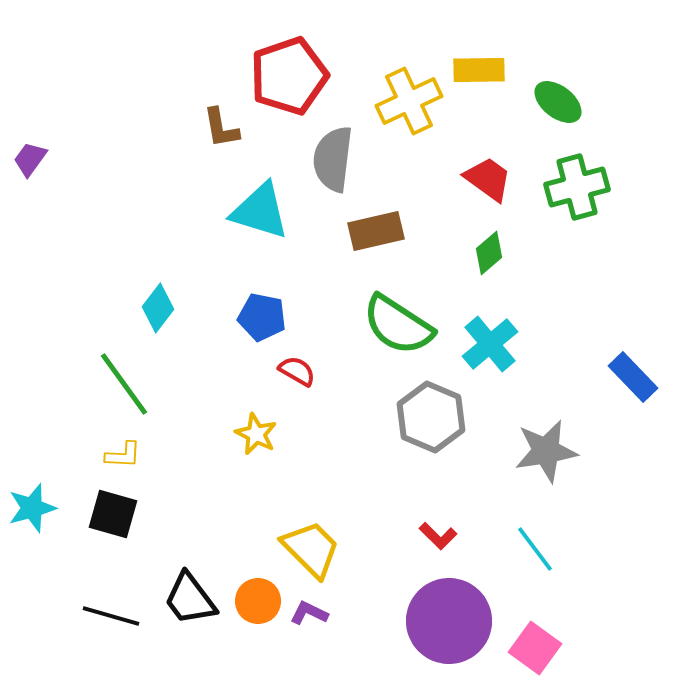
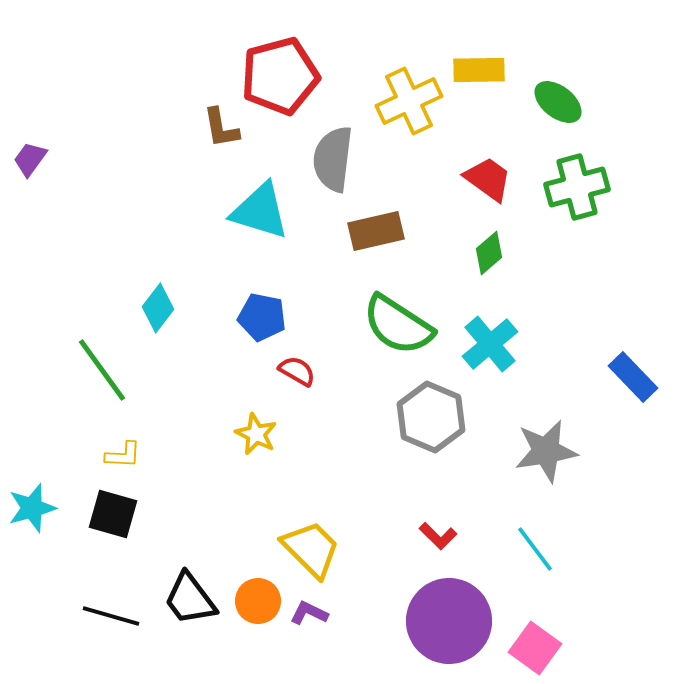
red pentagon: moved 9 px left; rotated 4 degrees clockwise
green line: moved 22 px left, 14 px up
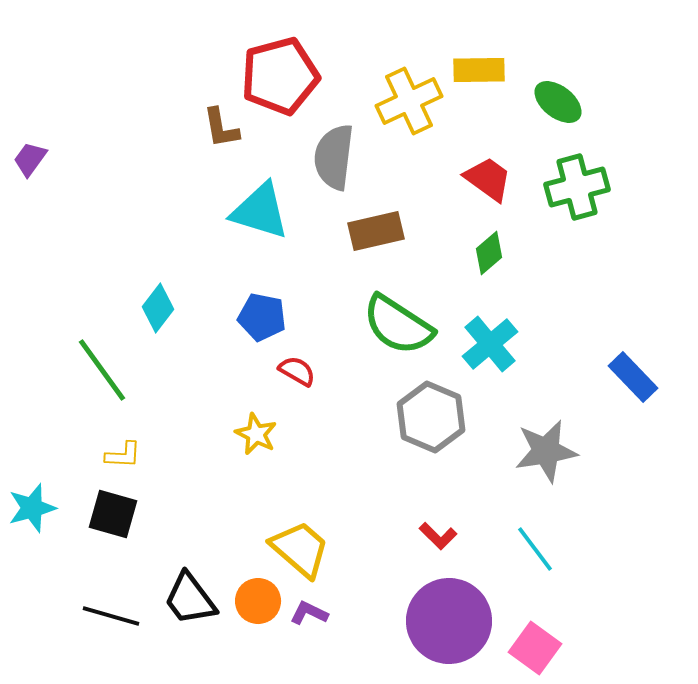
gray semicircle: moved 1 px right, 2 px up
yellow trapezoid: moved 11 px left; rotated 4 degrees counterclockwise
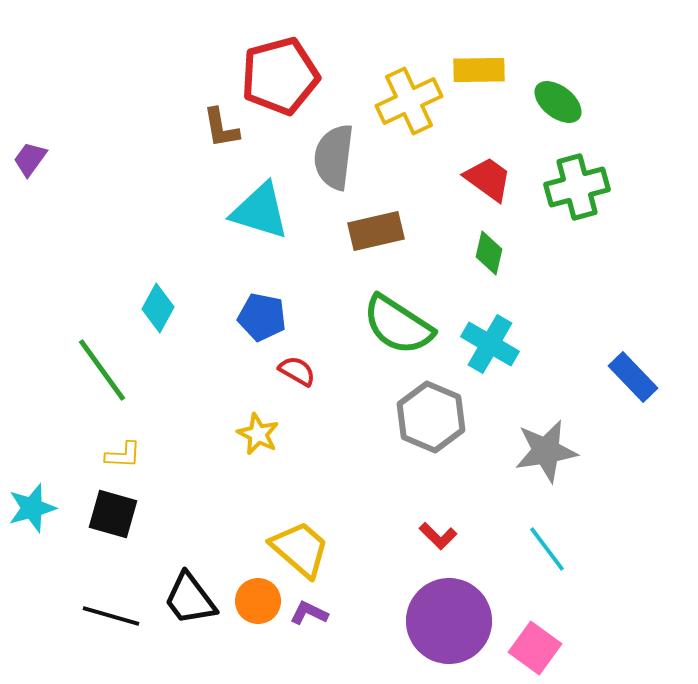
green diamond: rotated 36 degrees counterclockwise
cyan diamond: rotated 9 degrees counterclockwise
cyan cross: rotated 20 degrees counterclockwise
yellow star: moved 2 px right
cyan line: moved 12 px right
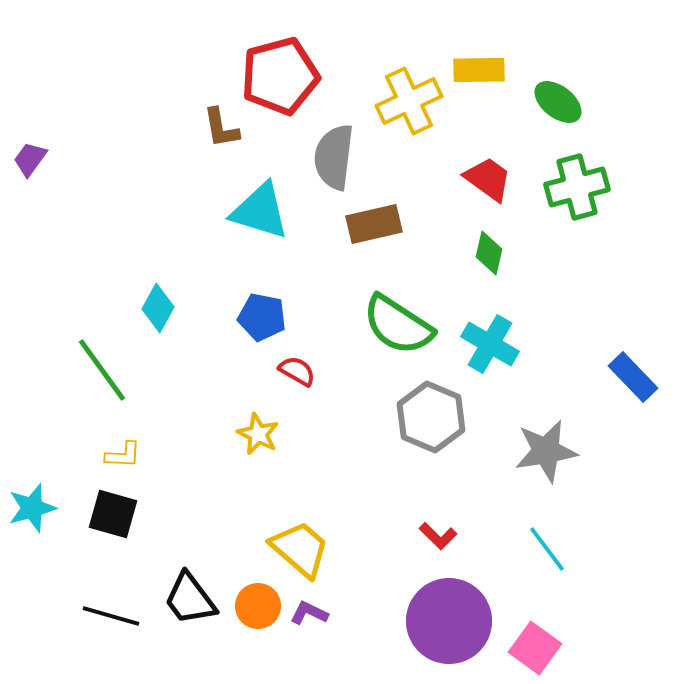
brown rectangle: moved 2 px left, 7 px up
orange circle: moved 5 px down
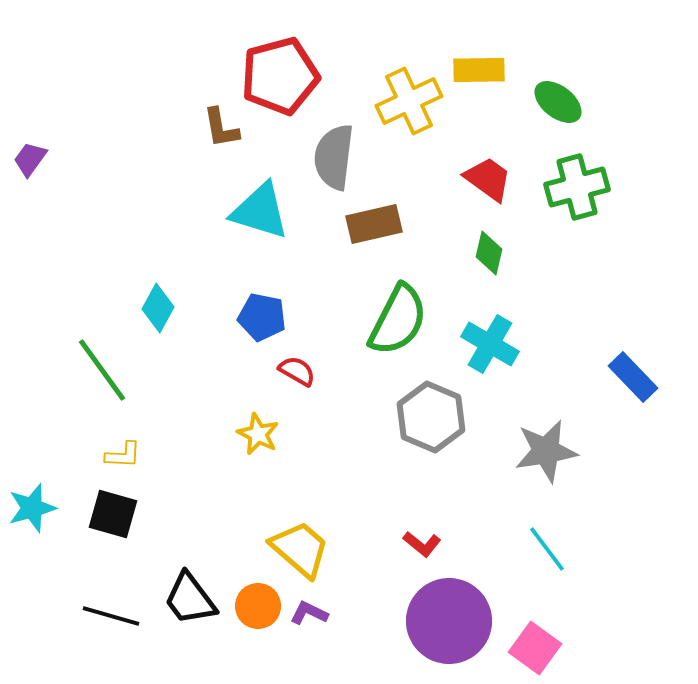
green semicircle: moved 5 px up; rotated 96 degrees counterclockwise
red L-shape: moved 16 px left, 8 px down; rotated 6 degrees counterclockwise
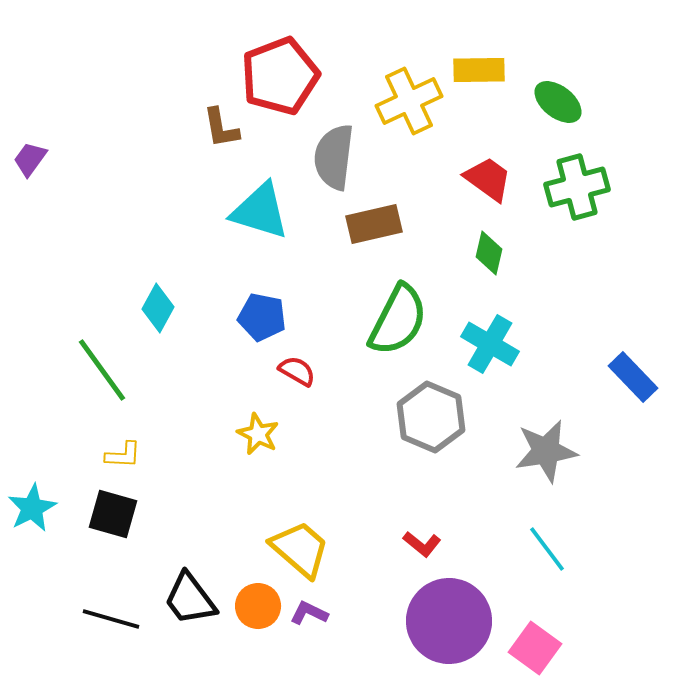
red pentagon: rotated 6 degrees counterclockwise
cyan star: rotated 12 degrees counterclockwise
black line: moved 3 px down
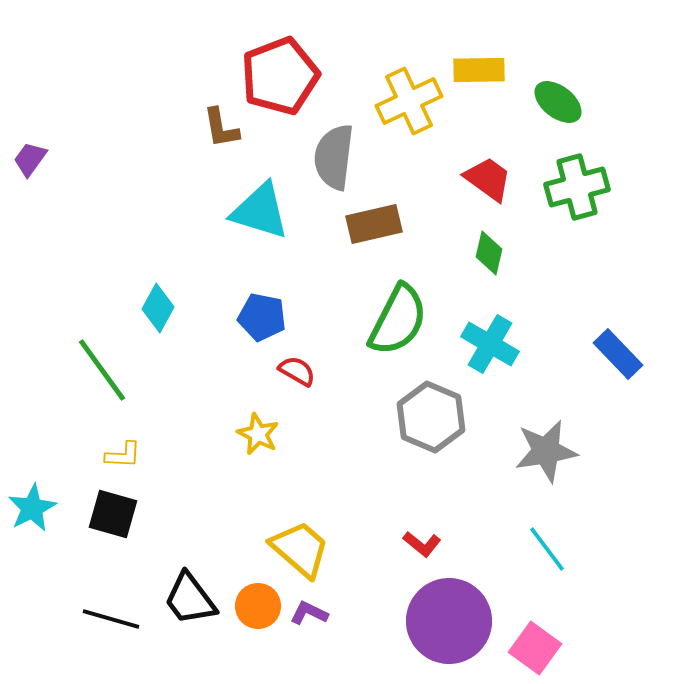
blue rectangle: moved 15 px left, 23 px up
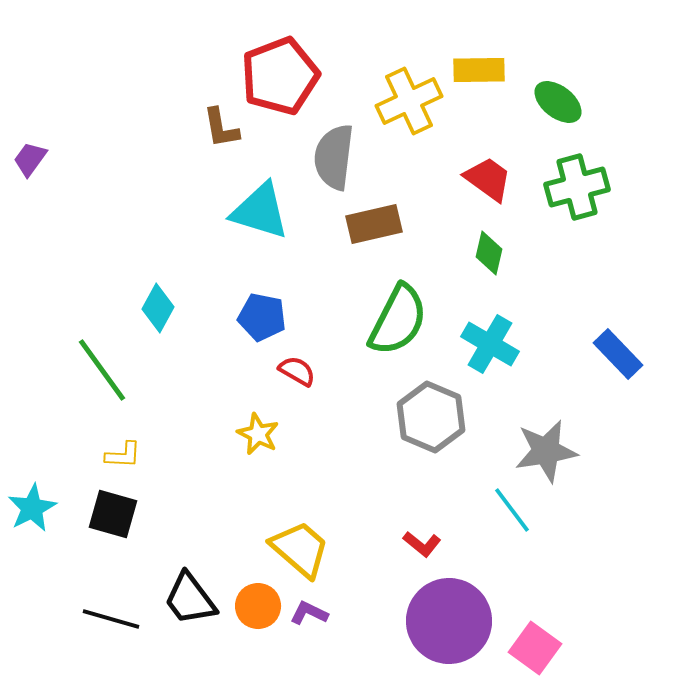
cyan line: moved 35 px left, 39 px up
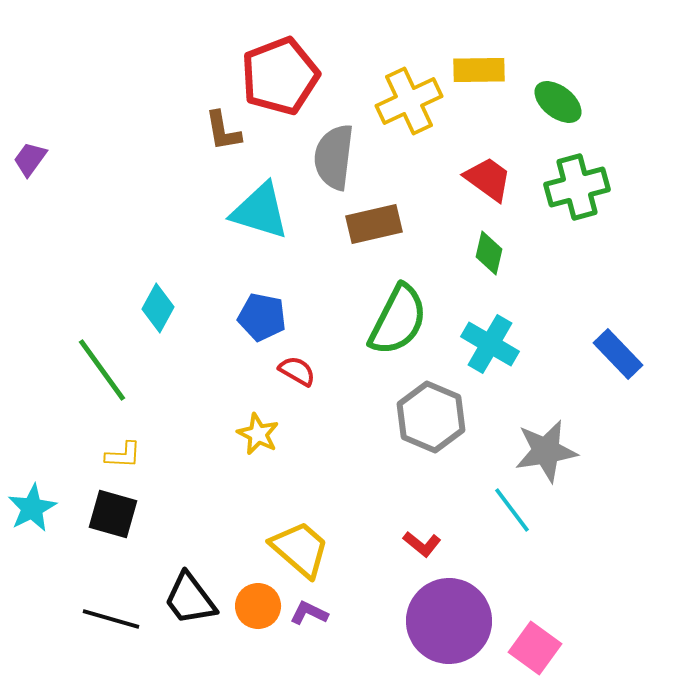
brown L-shape: moved 2 px right, 3 px down
